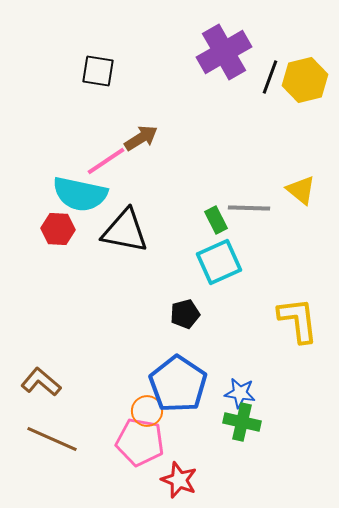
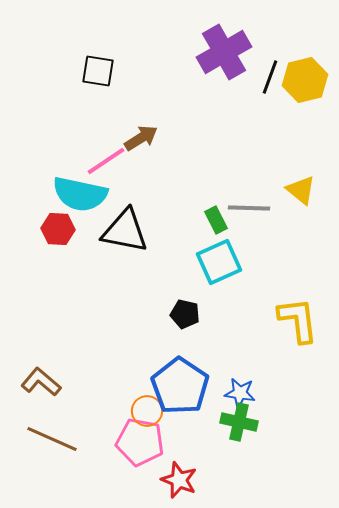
black pentagon: rotated 28 degrees clockwise
blue pentagon: moved 2 px right, 2 px down
green cross: moved 3 px left
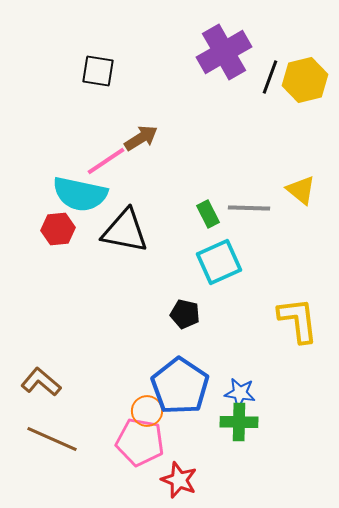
green rectangle: moved 8 px left, 6 px up
red hexagon: rotated 8 degrees counterclockwise
green cross: rotated 12 degrees counterclockwise
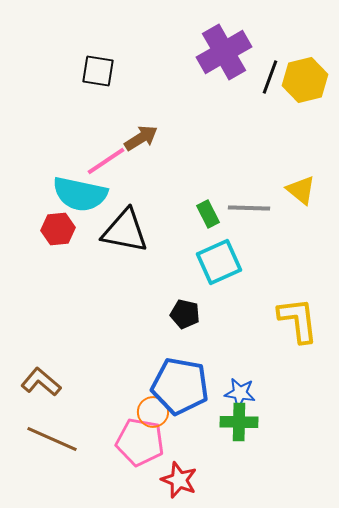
blue pentagon: rotated 24 degrees counterclockwise
orange circle: moved 6 px right, 1 px down
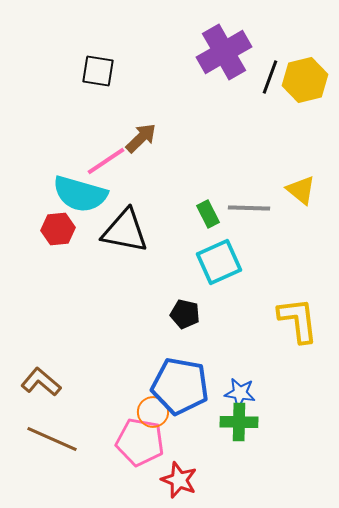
brown arrow: rotated 12 degrees counterclockwise
cyan semicircle: rotated 4 degrees clockwise
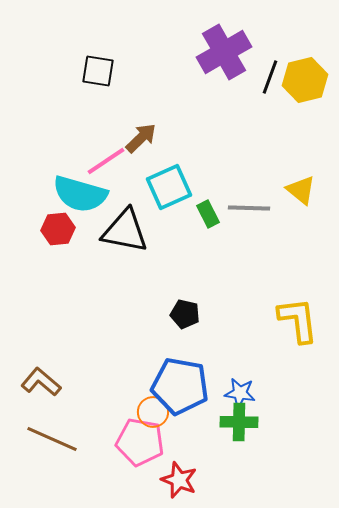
cyan square: moved 50 px left, 75 px up
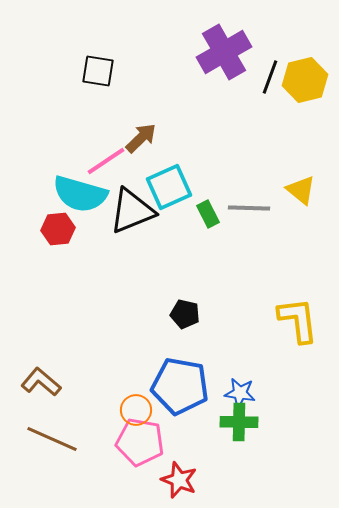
black triangle: moved 7 px right, 20 px up; rotated 33 degrees counterclockwise
orange circle: moved 17 px left, 2 px up
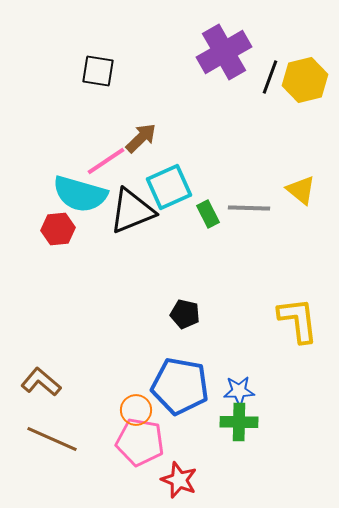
blue star: moved 1 px left, 2 px up; rotated 12 degrees counterclockwise
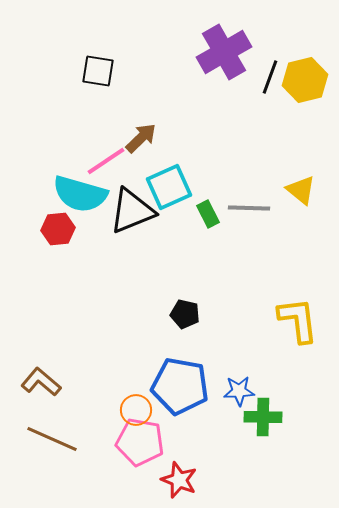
green cross: moved 24 px right, 5 px up
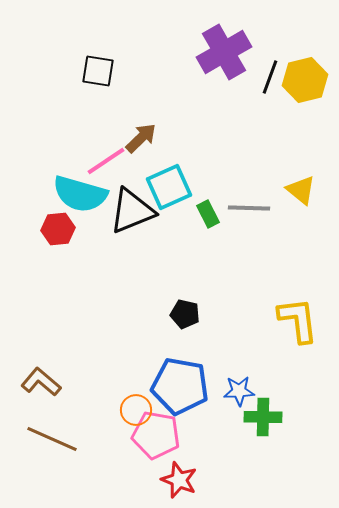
pink pentagon: moved 16 px right, 7 px up
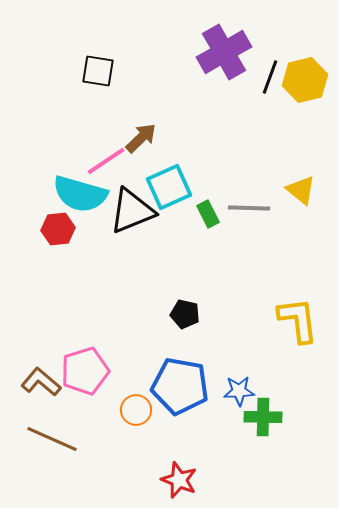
pink pentagon: moved 71 px left, 64 px up; rotated 27 degrees counterclockwise
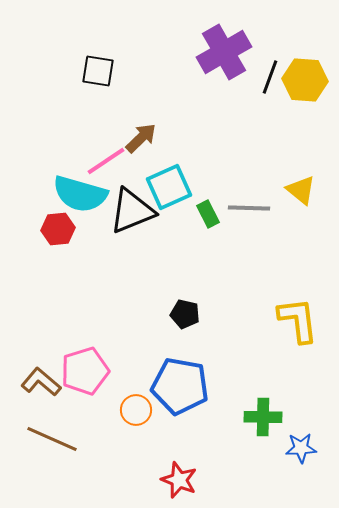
yellow hexagon: rotated 18 degrees clockwise
blue star: moved 62 px right, 57 px down
